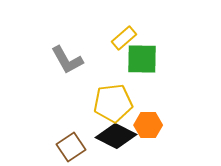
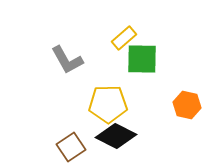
yellow pentagon: moved 5 px left, 1 px down; rotated 6 degrees clockwise
orange hexagon: moved 39 px right, 20 px up; rotated 12 degrees clockwise
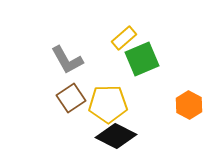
green square: rotated 24 degrees counterclockwise
orange hexagon: moved 2 px right; rotated 16 degrees clockwise
brown square: moved 49 px up
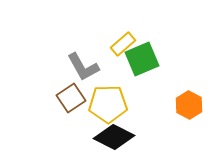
yellow rectangle: moved 1 px left, 6 px down
gray L-shape: moved 16 px right, 7 px down
black diamond: moved 2 px left, 1 px down
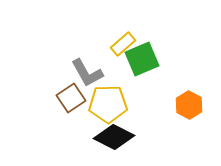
gray L-shape: moved 4 px right, 6 px down
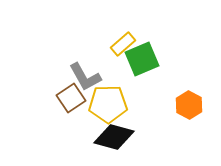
gray L-shape: moved 2 px left, 4 px down
black diamond: rotated 12 degrees counterclockwise
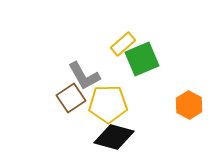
gray L-shape: moved 1 px left, 1 px up
